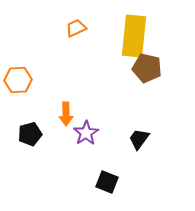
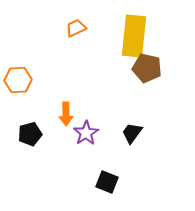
black trapezoid: moved 7 px left, 6 px up
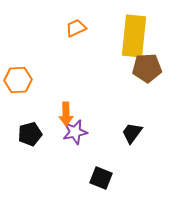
brown pentagon: rotated 16 degrees counterclockwise
purple star: moved 11 px left, 1 px up; rotated 20 degrees clockwise
black square: moved 6 px left, 4 px up
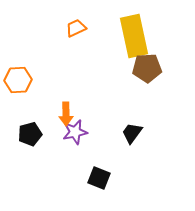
yellow rectangle: rotated 18 degrees counterclockwise
black square: moved 2 px left
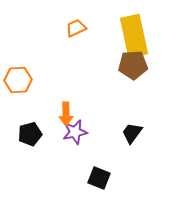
brown pentagon: moved 14 px left, 3 px up
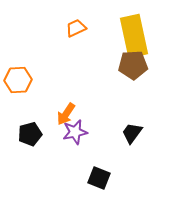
orange arrow: rotated 35 degrees clockwise
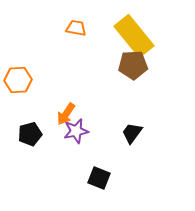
orange trapezoid: rotated 35 degrees clockwise
yellow rectangle: rotated 27 degrees counterclockwise
purple star: moved 1 px right, 1 px up
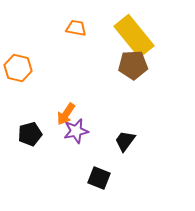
orange hexagon: moved 12 px up; rotated 16 degrees clockwise
black trapezoid: moved 7 px left, 8 px down
